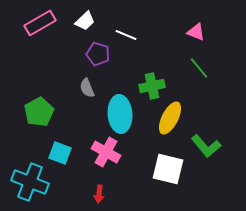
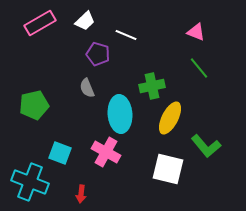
green pentagon: moved 5 px left, 7 px up; rotated 16 degrees clockwise
red arrow: moved 18 px left
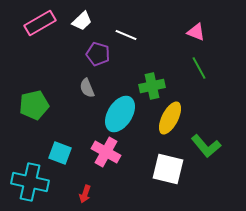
white trapezoid: moved 3 px left
green line: rotated 10 degrees clockwise
cyan ellipse: rotated 36 degrees clockwise
cyan cross: rotated 9 degrees counterclockwise
red arrow: moved 4 px right; rotated 12 degrees clockwise
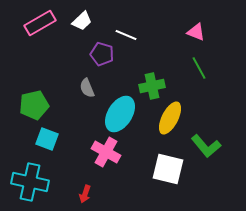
purple pentagon: moved 4 px right
cyan square: moved 13 px left, 14 px up
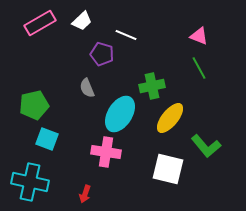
pink triangle: moved 3 px right, 4 px down
yellow ellipse: rotated 12 degrees clockwise
pink cross: rotated 20 degrees counterclockwise
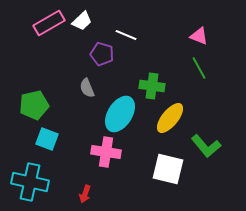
pink rectangle: moved 9 px right
green cross: rotated 20 degrees clockwise
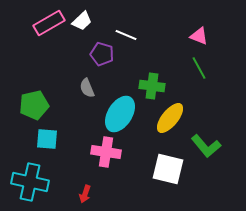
cyan square: rotated 15 degrees counterclockwise
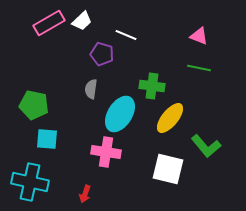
green line: rotated 50 degrees counterclockwise
gray semicircle: moved 4 px right, 1 px down; rotated 30 degrees clockwise
green pentagon: rotated 24 degrees clockwise
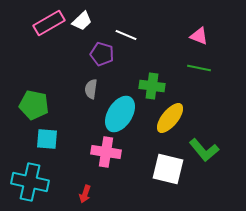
green L-shape: moved 2 px left, 4 px down
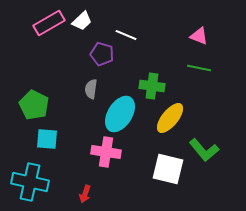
green pentagon: rotated 16 degrees clockwise
